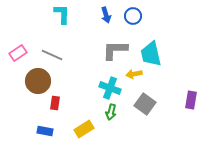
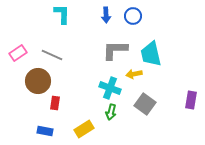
blue arrow: rotated 14 degrees clockwise
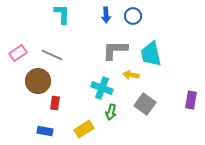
yellow arrow: moved 3 px left, 1 px down; rotated 21 degrees clockwise
cyan cross: moved 8 px left
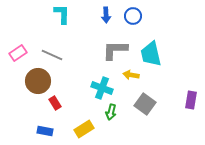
red rectangle: rotated 40 degrees counterclockwise
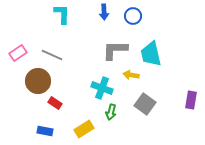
blue arrow: moved 2 px left, 3 px up
red rectangle: rotated 24 degrees counterclockwise
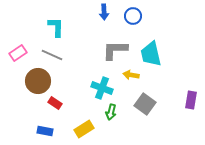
cyan L-shape: moved 6 px left, 13 px down
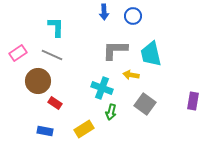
purple rectangle: moved 2 px right, 1 px down
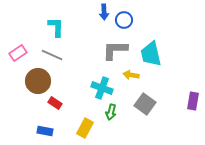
blue circle: moved 9 px left, 4 px down
yellow rectangle: moved 1 px right, 1 px up; rotated 30 degrees counterclockwise
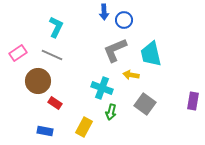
cyan L-shape: rotated 25 degrees clockwise
gray L-shape: rotated 24 degrees counterclockwise
yellow rectangle: moved 1 px left, 1 px up
